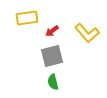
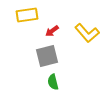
yellow rectangle: moved 3 px up
gray square: moved 5 px left
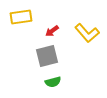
yellow rectangle: moved 6 px left, 2 px down
green semicircle: rotated 91 degrees counterclockwise
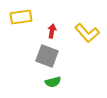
red arrow: rotated 136 degrees clockwise
gray square: rotated 35 degrees clockwise
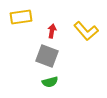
yellow L-shape: moved 1 px left, 2 px up
green semicircle: moved 3 px left
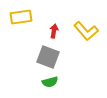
red arrow: moved 2 px right
gray square: moved 1 px right, 1 px down
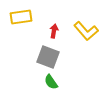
green semicircle: moved 1 px right; rotated 70 degrees clockwise
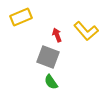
yellow rectangle: rotated 15 degrees counterclockwise
red arrow: moved 3 px right, 4 px down; rotated 32 degrees counterclockwise
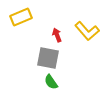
yellow L-shape: moved 1 px right
gray square: moved 1 px down; rotated 10 degrees counterclockwise
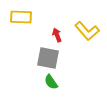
yellow rectangle: rotated 25 degrees clockwise
